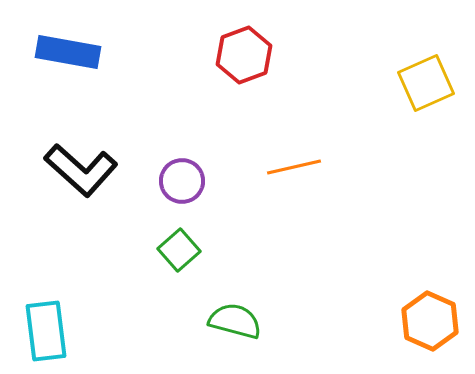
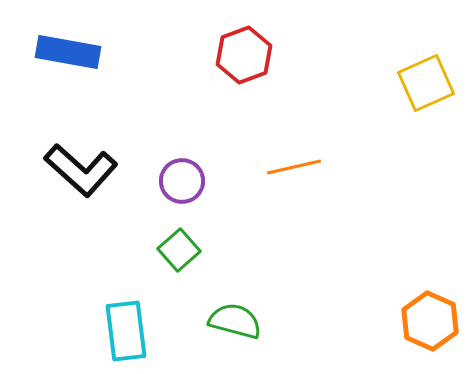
cyan rectangle: moved 80 px right
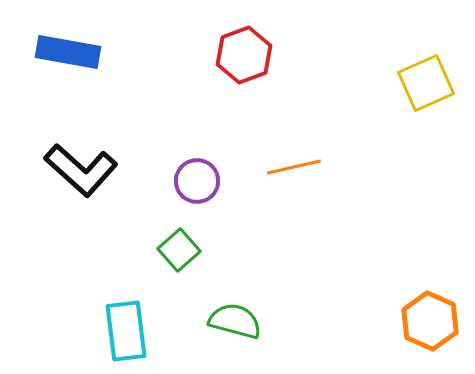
purple circle: moved 15 px right
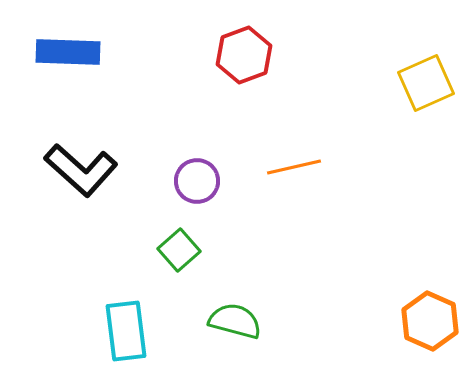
blue rectangle: rotated 8 degrees counterclockwise
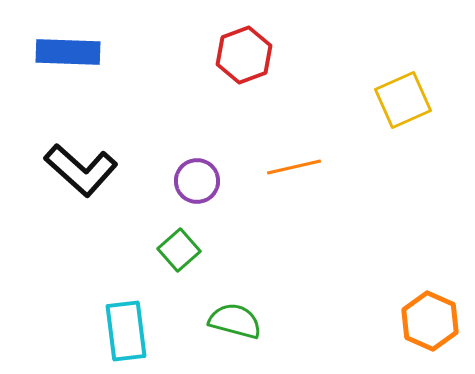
yellow square: moved 23 px left, 17 px down
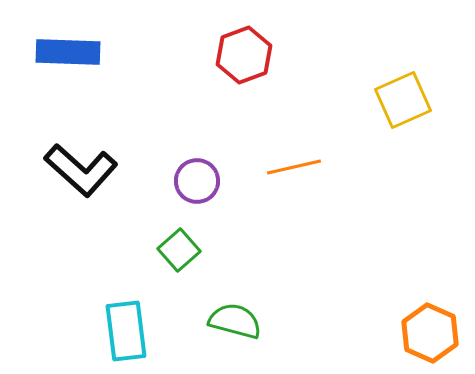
orange hexagon: moved 12 px down
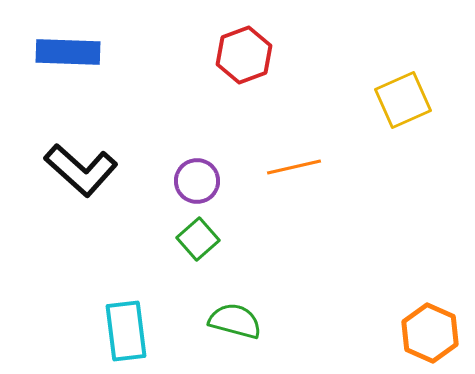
green square: moved 19 px right, 11 px up
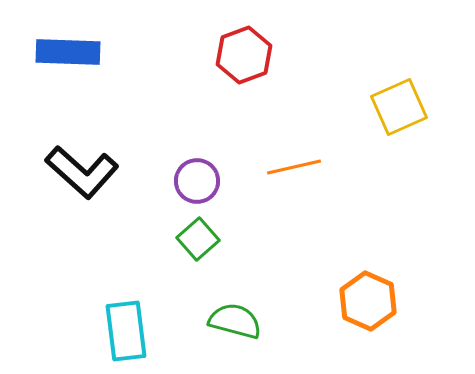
yellow square: moved 4 px left, 7 px down
black L-shape: moved 1 px right, 2 px down
orange hexagon: moved 62 px left, 32 px up
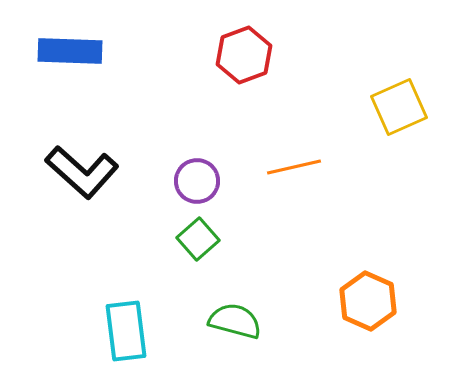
blue rectangle: moved 2 px right, 1 px up
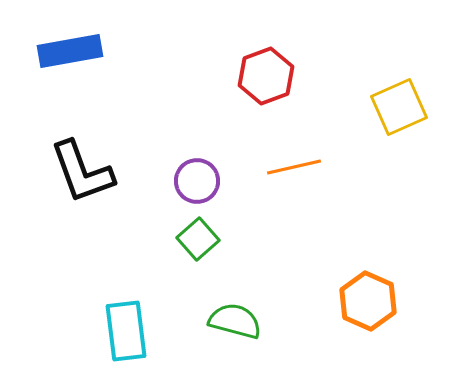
blue rectangle: rotated 12 degrees counterclockwise
red hexagon: moved 22 px right, 21 px down
black L-shape: rotated 28 degrees clockwise
